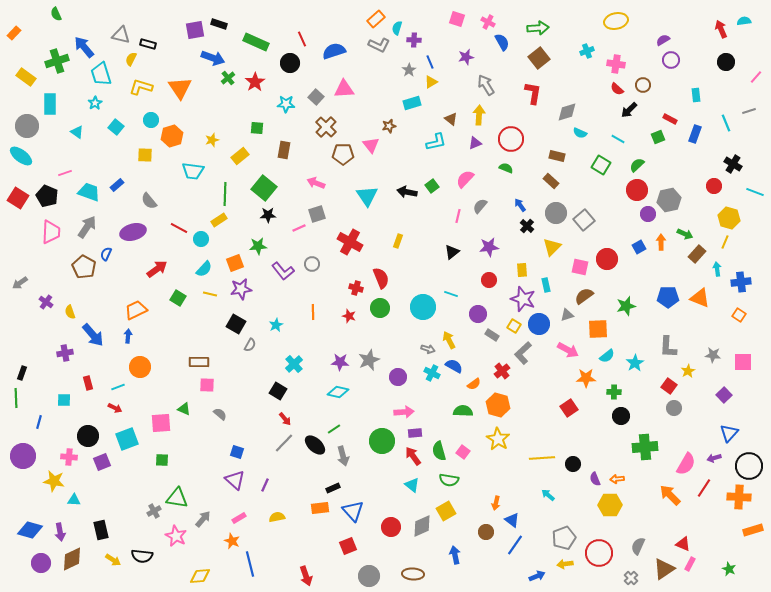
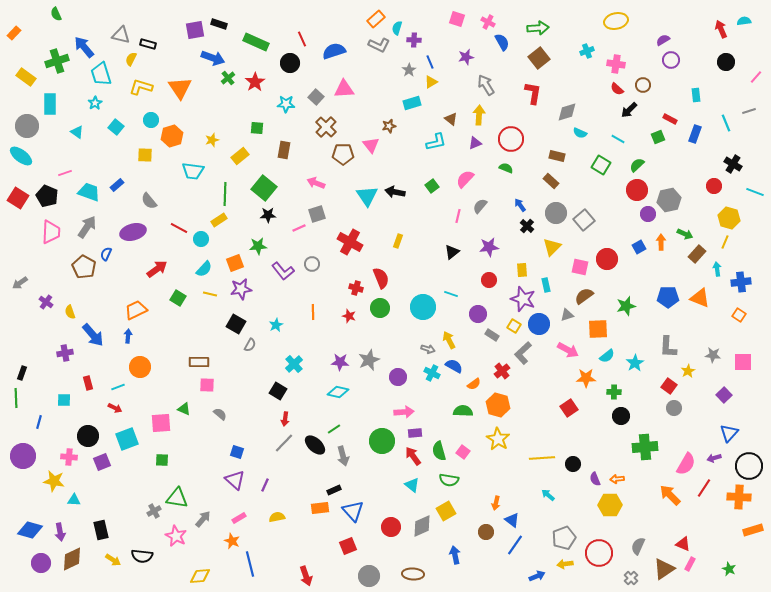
black arrow at (407, 192): moved 12 px left
red arrow at (285, 419): rotated 48 degrees clockwise
black rectangle at (333, 488): moved 1 px right, 2 px down
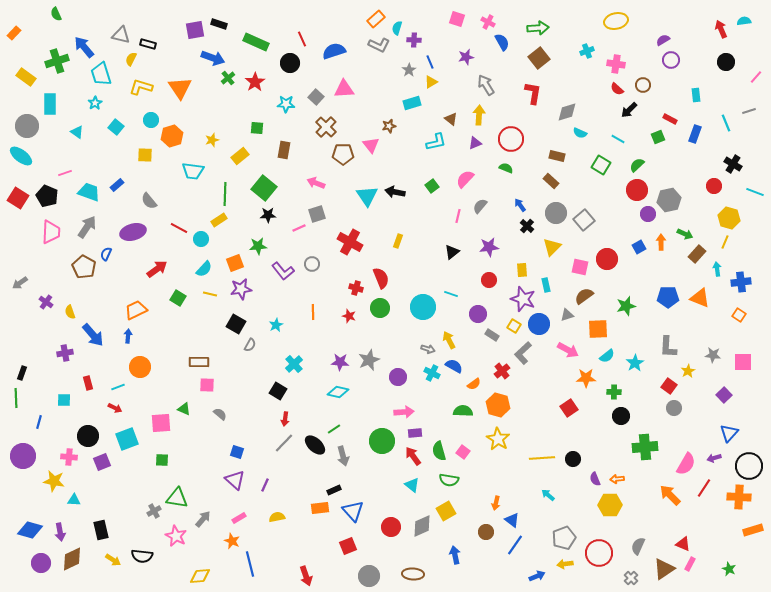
black circle at (573, 464): moved 5 px up
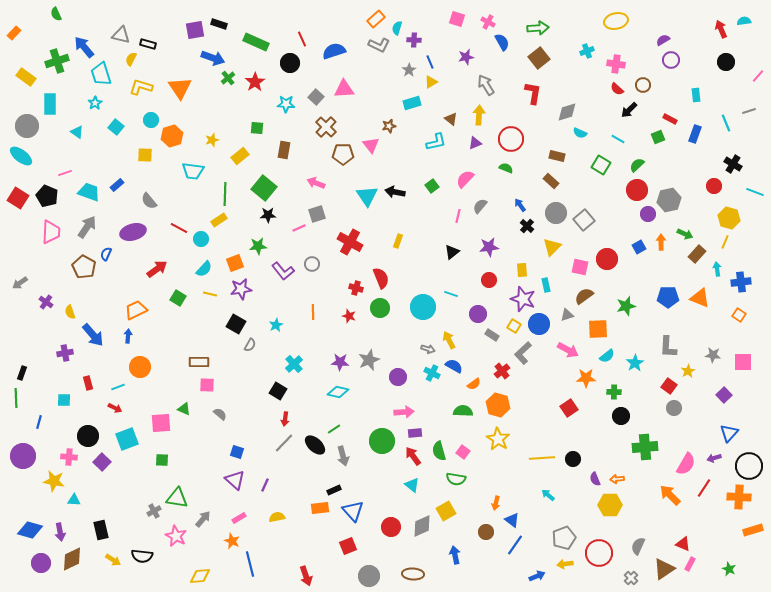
pink line at (756, 77): moved 2 px right, 1 px up
purple square at (102, 462): rotated 24 degrees counterclockwise
green semicircle at (449, 480): moved 7 px right, 1 px up
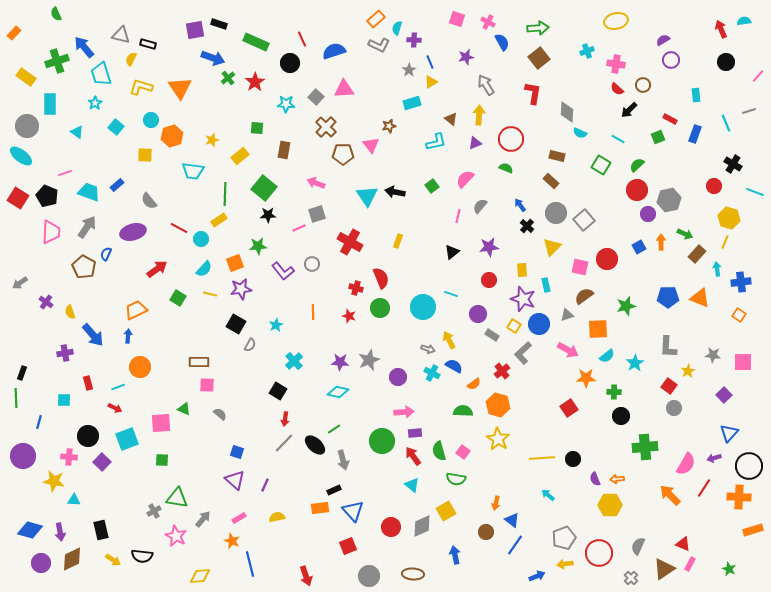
gray diamond at (567, 112): rotated 70 degrees counterclockwise
cyan cross at (294, 364): moved 3 px up
gray arrow at (343, 456): moved 4 px down
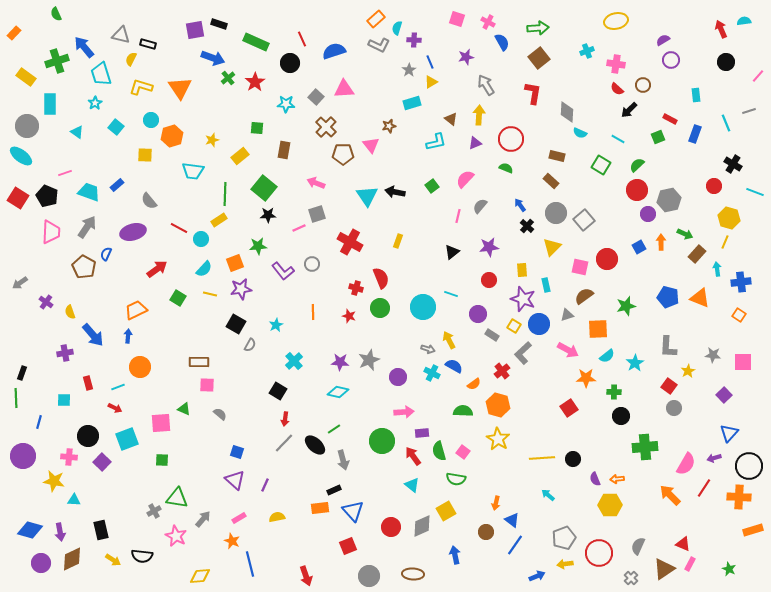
blue pentagon at (668, 297): rotated 15 degrees clockwise
purple rectangle at (415, 433): moved 7 px right
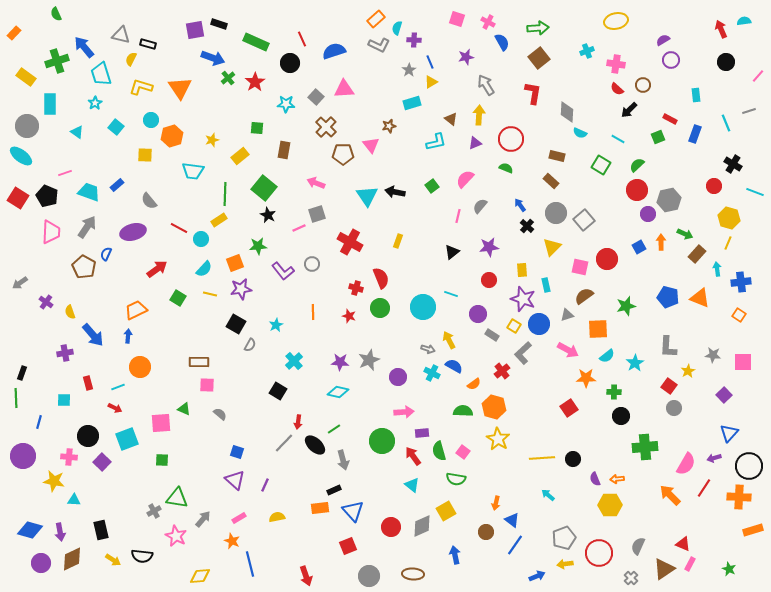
black star at (268, 215): rotated 28 degrees clockwise
yellow line at (725, 242): moved 3 px right, 1 px down
orange hexagon at (498, 405): moved 4 px left, 2 px down
red arrow at (285, 419): moved 13 px right, 3 px down
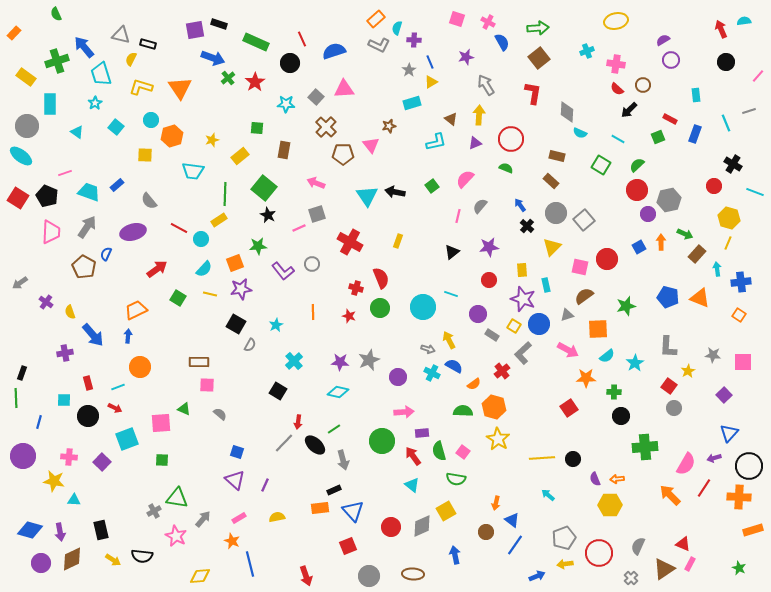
black circle at (88, 436): moved 20 px up
green star at (729, 569): moved 10 px right, 1 px up
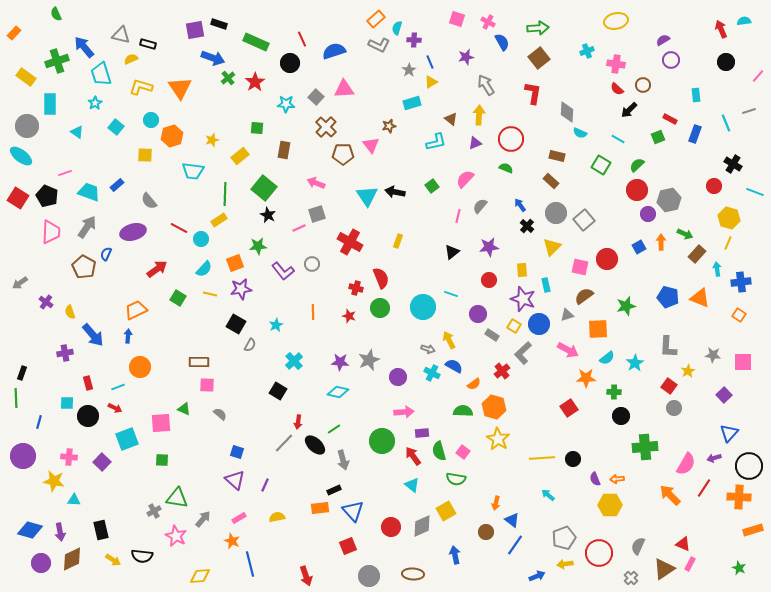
yellow semicircle at (131, 59): rotated 40 degrees clockwise
cyan semicircle at (607, 356): moved 2 px down
cyan square at (64, 400): moved 3 px right, 3 px down
